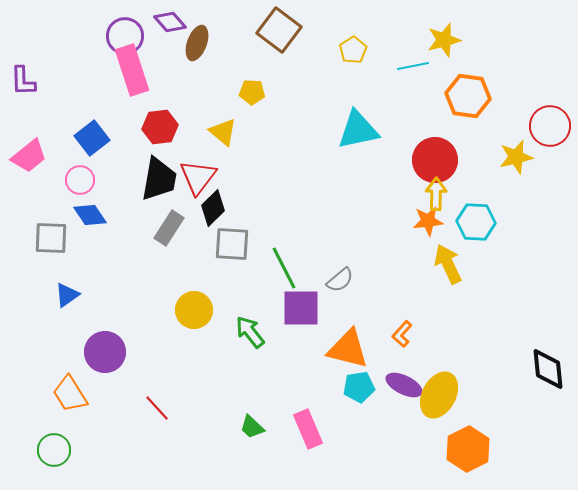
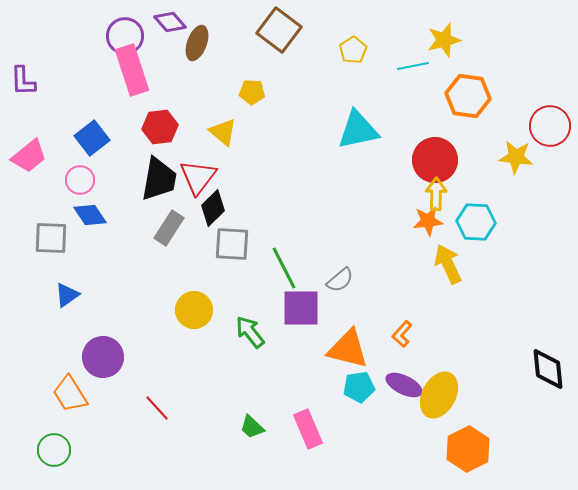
yellow star at (516, 157): rotated 20 degrees clockwise
purple circle at (105, 352): moved 2 px left, 5 px down
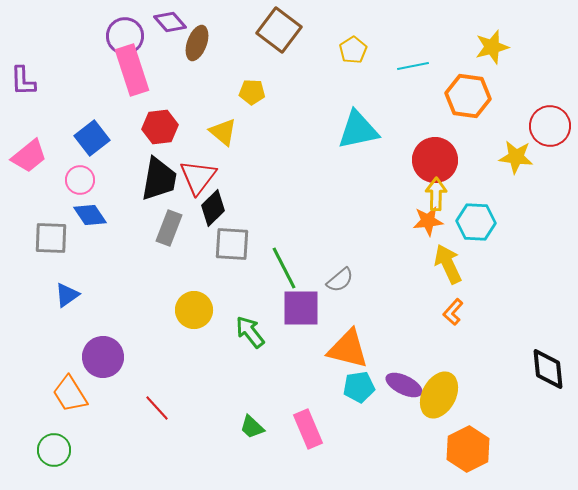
yellow star at (444, 40): moved 48 px right, 7 px down
gray rectangle at (169, 228): rotated 12 degrees counterclockwise
orange L-shape at (402, 334): moved 51 px right, 22 px up
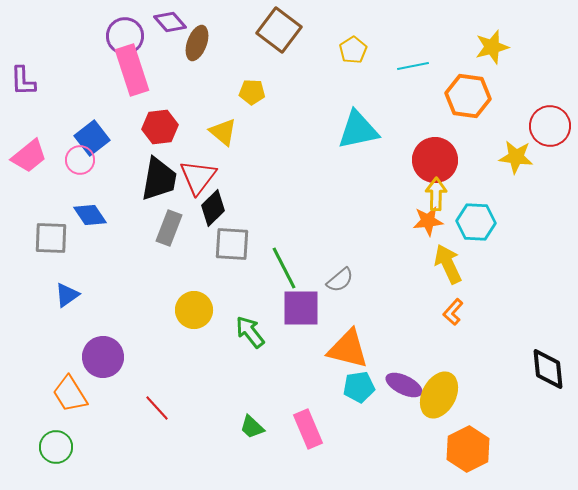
pink circle at (80, 180): moved 20 px up
green circle at (54, 450): moved 2 px right, 3 px up
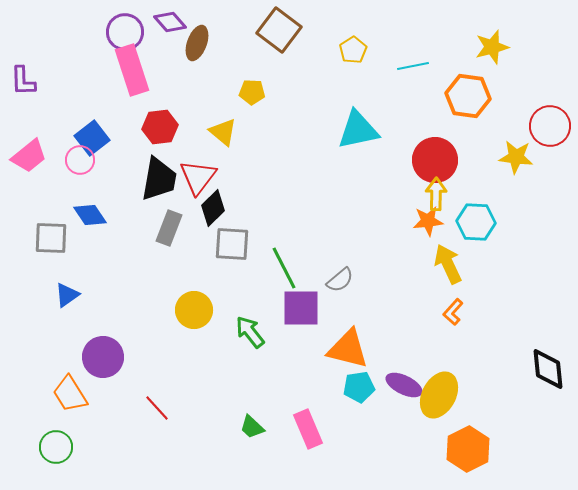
purple circle at (125, 36): moved 4 px up
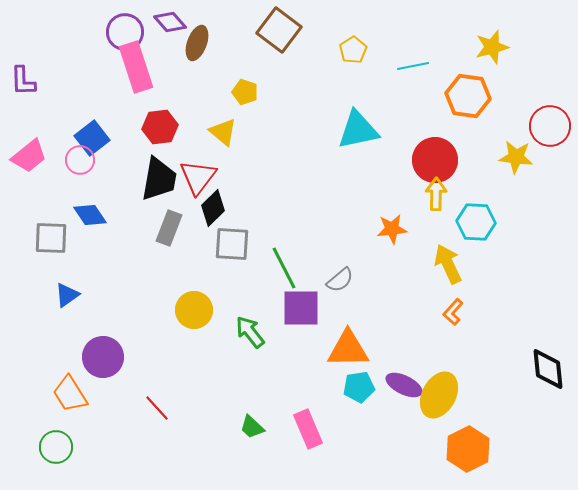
pink rectangle at (132, 70): moved 4 px right, 3 px up
yellow pentagon at (252, 92): moved 7 px left; rotated 15 degrees clockwise
orange star at (428, 221): moved 36 px left, 8 px down
orange triangle at (348, 349): rotated 15 degrees counterclockwise
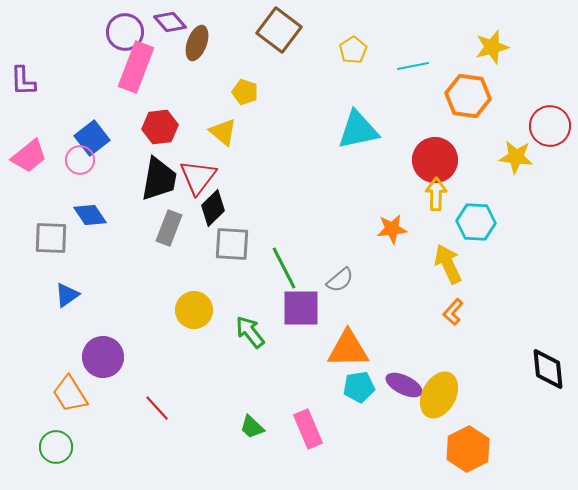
pink rectangle at (136, 67): rotated 39 degrees clockwise
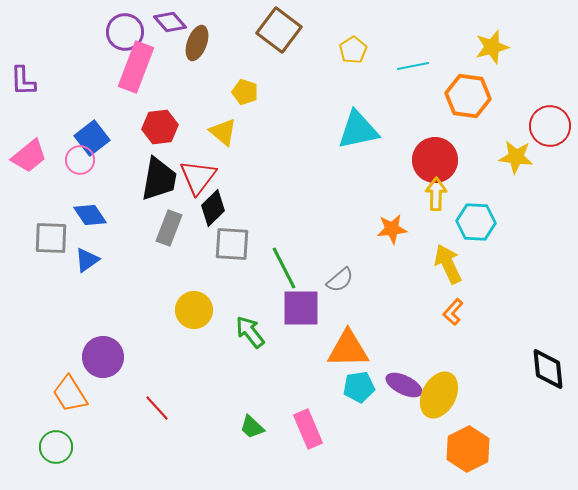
blue triangle at (67, 295): moved 20 px right, 35 px up
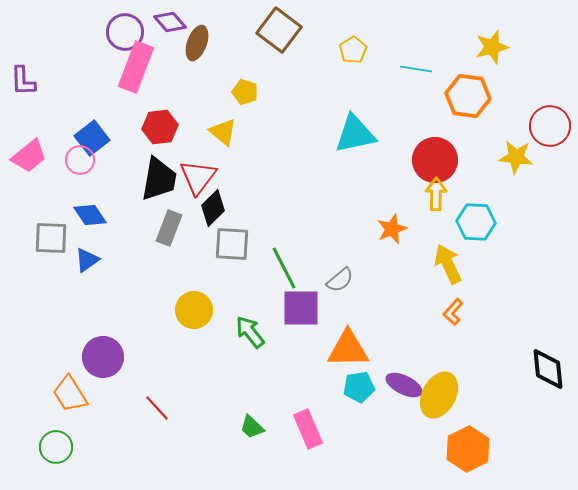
cyan line at (413, 66): moved 3 px right, 3 px down; rotated 20 degrees clockwise
cyan triangle at (358, 130): moved 3 px left, 4 px down
orange star at (392, 229): rotated 16 degrees counterclockwise
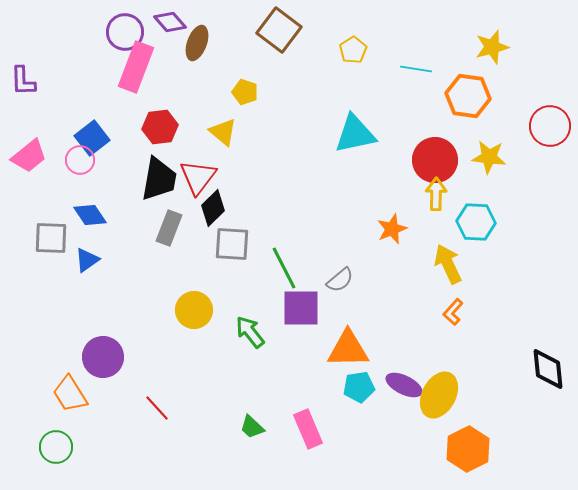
yellow star at (516, 157): moved 27 px left
